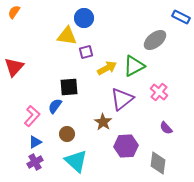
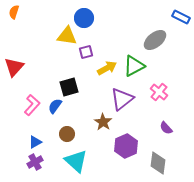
orange semicircle: rotated 16 degrees counterclockwise
black square: rotated 12 degrees counterclockwise
pink L-shape: moved 11 px up
purple hexagon: rotated 20 degrees counterclockwise
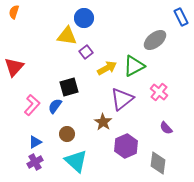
blue rectangle: rotated 36 degrees clockwise
purple square: rotated 24 degrees counterclockwise
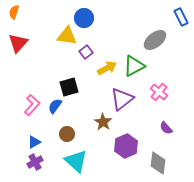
red triangle: moved 4 px right, 24 px up
blue triangle: moved 1 px left
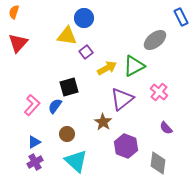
purple hexagon: rotated 15 degrees counterclockwise
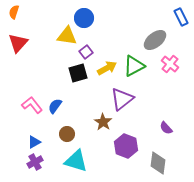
black square: moved 9 px right, 14 px up
pink cross: moved 11 px right, 28 px up
pink L-shape: rotated 80 degrees counterclockwise
cyan triangle: rotated 25 degrees counterclockwise
